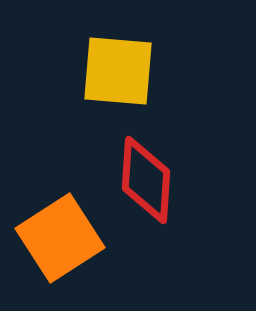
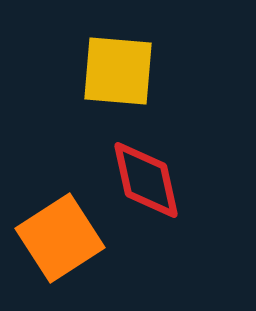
red diamond: rotated 16 degrees counterclockwise
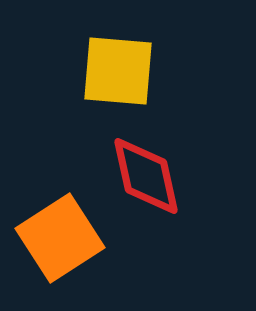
red diamond: moved 4 px up
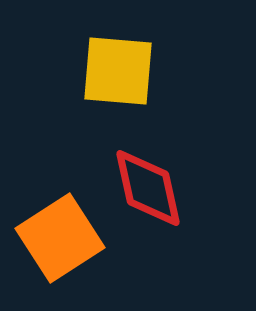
red diamond: moved 2 px right, 12 px down
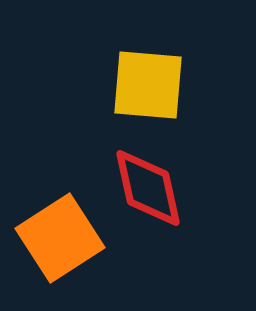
yellow square: moved 30 px right, 14 px down
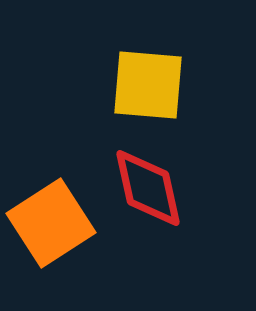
orange square: moved 9 px left, 15 px up
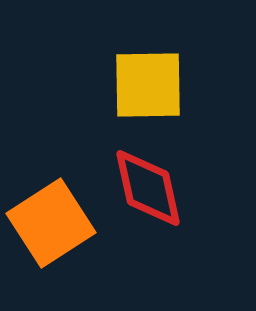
yellow square: rotated 6 degrees counterclockwise
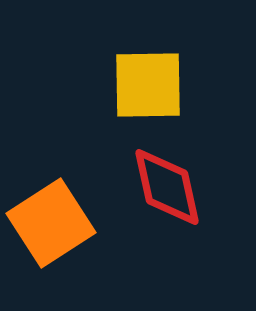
red diamond: moved 19 px right, 1 px up
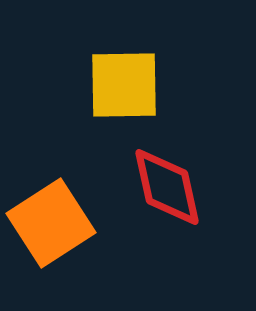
yellow square: moved 24 px left
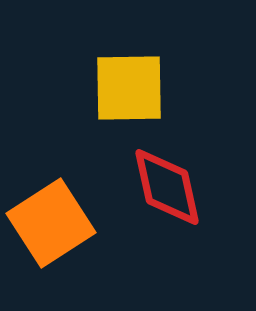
yellow square: moved 5 px right, 3 px down
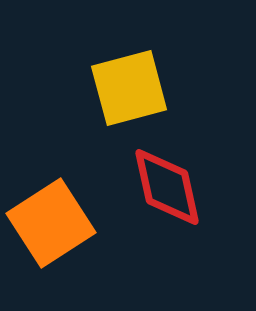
yellow square: rotated 14 degrees counterclockwise
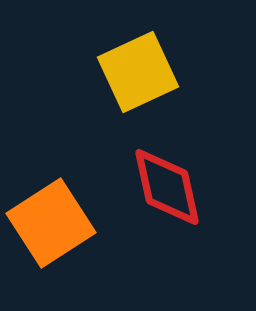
yellow square: moved 9 px right, 16 px up; rotated 10 degrees counterclockwise
